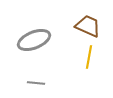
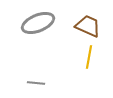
gray ellipse: moved 4 px right, 17 px up
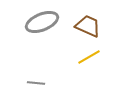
gray ellipse: moved 4 px right, 1 px up
yellow line: rotated 50 degrees clockwise
